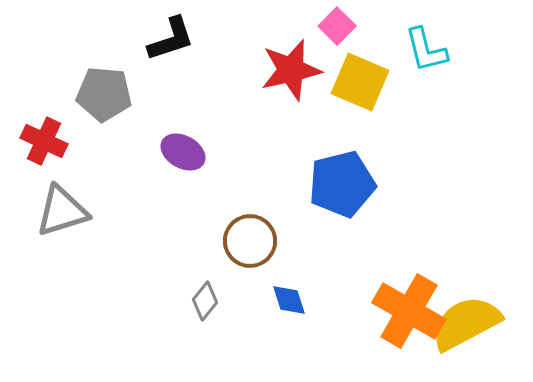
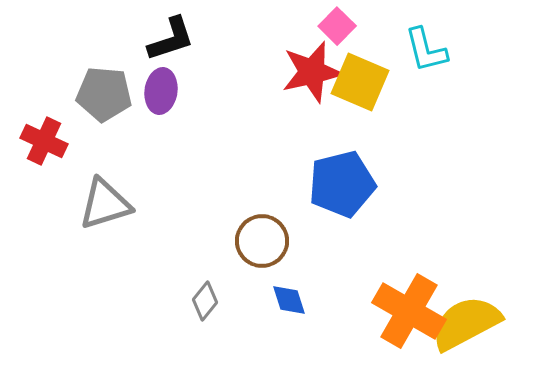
red star: moved 21 px right, 2 px down
purple ellipse: moved 22 px left, 61 px up; rotated 69 degrees clockwise
gray triangle: moved 43 px right, 7 px up
brown circle: moved 12 px right
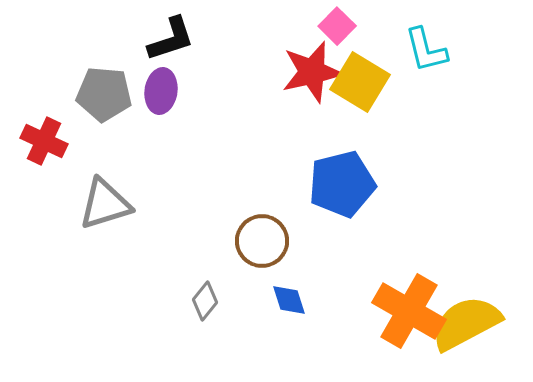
yellow square: rotated 8 degrees clockwise
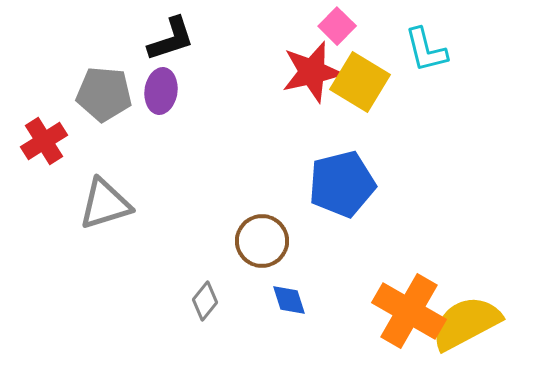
red cross: rotated 33 degrees clockwise
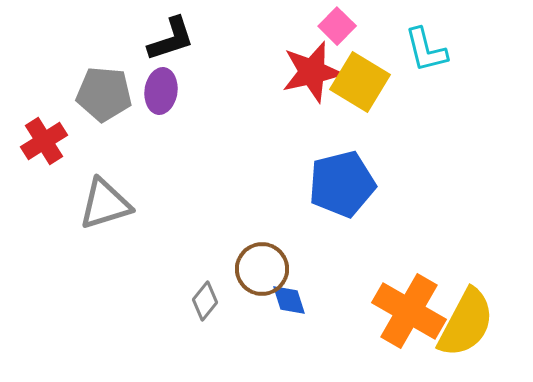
brown circle: moved 28 px down
yellow semicircle: rotated 146 degrees clockwise
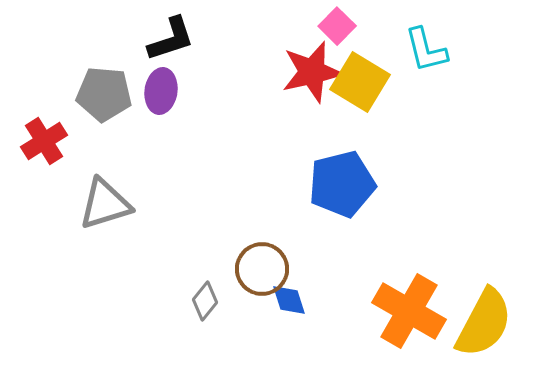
yellow semicircle: moved 18 px right
